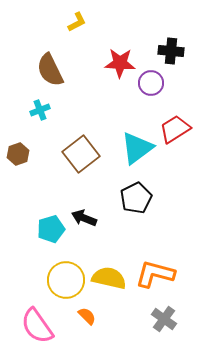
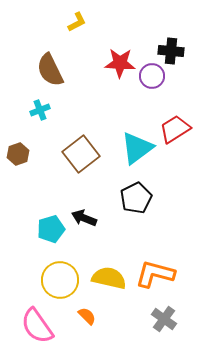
purple circle: moved 1 px right, 7 px up
yellow circle: moved 6 px left
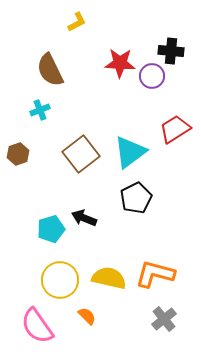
cyan triangle: moved 7 px left, 4 px down
gray cross: rotated 15 degrees clockwise
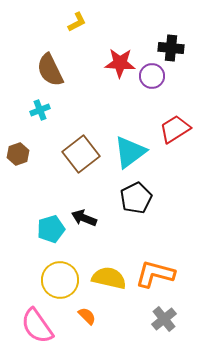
black cross: moved 3 px up
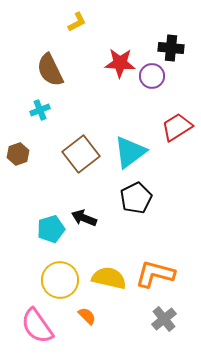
red trapezoid: moved 2 px right, 2 px up
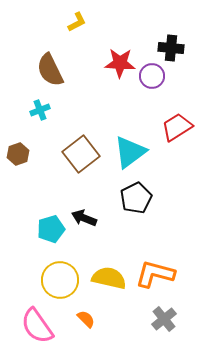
orange semicircle: moved 1 px left, 3 px down
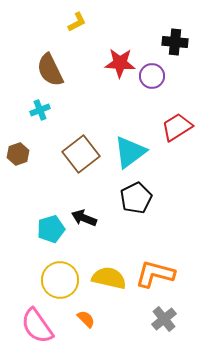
black cross: moved 4 px right, 6 px up
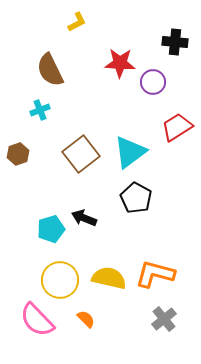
purple circle: moved 1 px right, 6 px down
black pentagon: rotated 16 degrees counterclockwise
pink semicircle: moved 6 px up; rotated 9 degrees counterclockwise
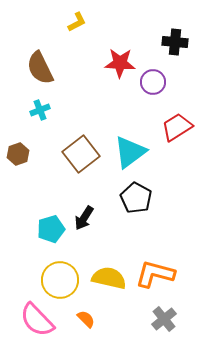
brown semicircle: moved 10 px left, 2 px up
black arrow: rotated 80 degrees counterclockwise
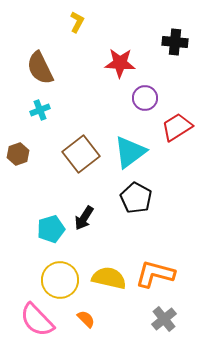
yellow L-shape: rotated 35 degrees counterclockwise
purple circle: moved 8 px left, 16 px down
